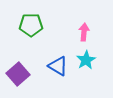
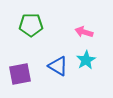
pink arrow: rotated 78 degrees counterclockwise
purple square: moved 2 px right; rotated 30 degrees clockwise
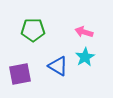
green pentagon: moved 2 px right, 5 px down
cyan star: moved 1 px left, 3 px up
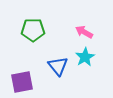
pink arrow: rotated 12 degrees clockwise
blue triangle: rotated 20 degrees clockwise
purple square: moved 2 px right, 8 px down
